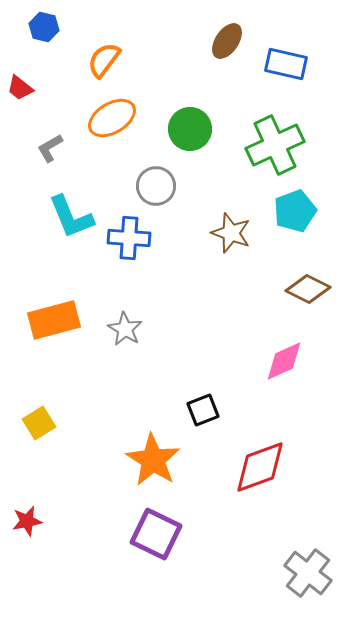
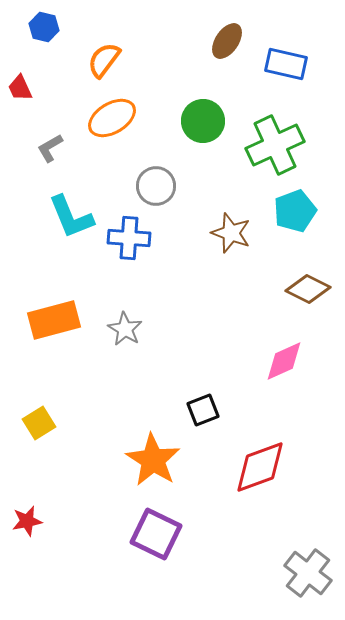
red trapezoid: rotated 28 degrees clockwise
green circle: moved 13 px right, 8 px up
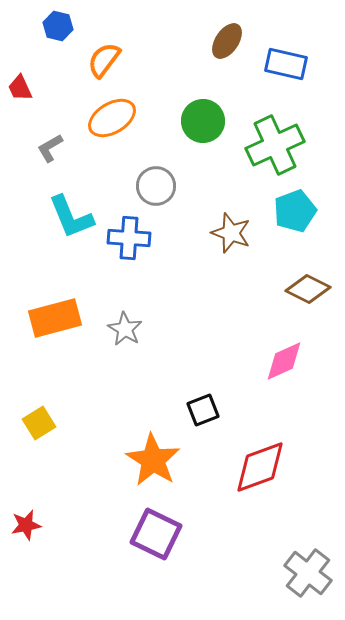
blue hexagon: moved 14 px right, 1 px up
orange rectangle: moved 1 px right, 2 px up
red star: moved 1 px left, 4 px down
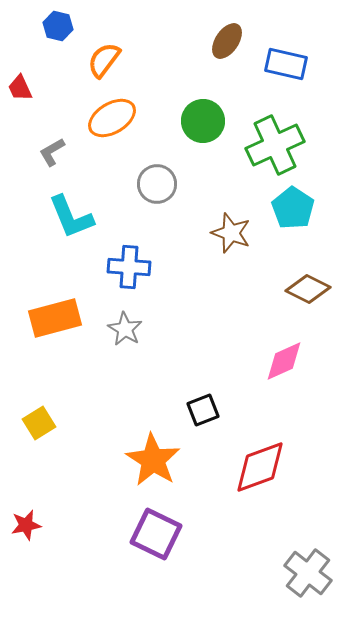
gray L-shape: moved 2 px right, 4 px down
gray circle: moved 1 px right, 2 px up
cyan pentagon: moved 2 px left, 3 px up; rotated 18 degrees counterclockwise
blue cross: moved 29 px down
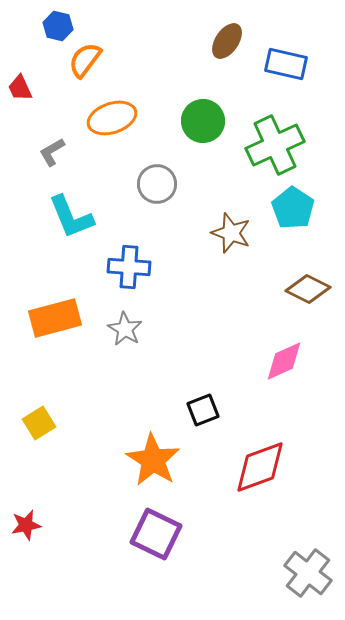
orange semicircle: moved 19 px left
orange ellipse: rotated 12 degrees clockwise
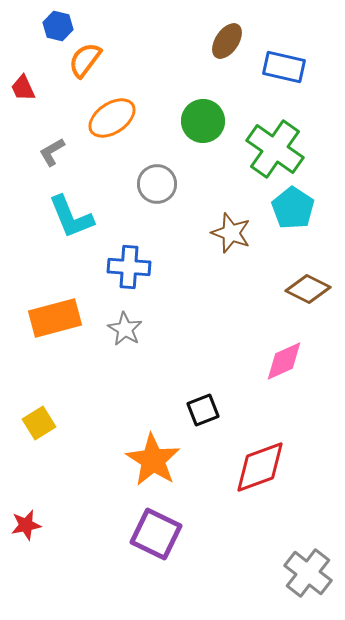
blue rectangle: moved 2 px left, 3 px down
red trapezoid: moved 3 px right
orange ellipse: rotated 15 degrees counterclockwise
green cross: moved 4 px down; rotated 30 degrees counterclockwise
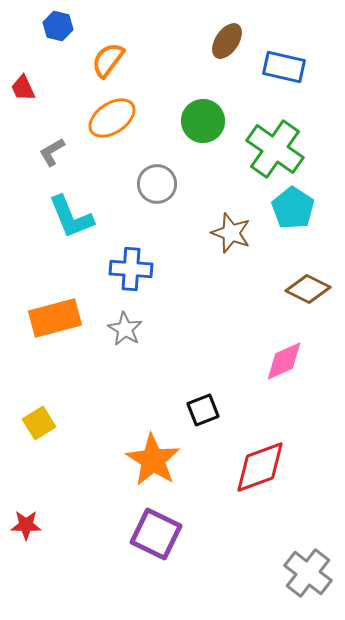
orange semicircle: moved 23 px right
blue cross: moved 2 px right, 2 px down
red star: rotated 12 degrees clockwise
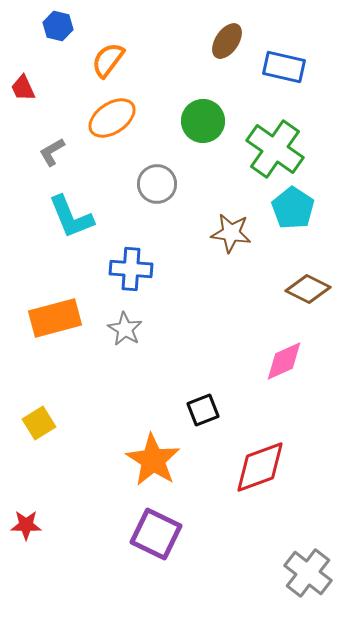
brown star: rotated 12 degrees counterclockwise
